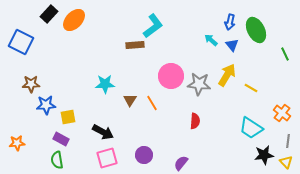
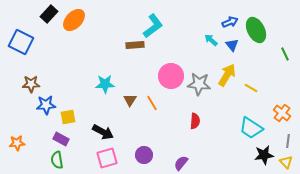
blue arrow: rotated 126 degrees counterclockwise
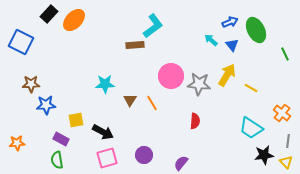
yellow square: moved 8 px right, 3 px down
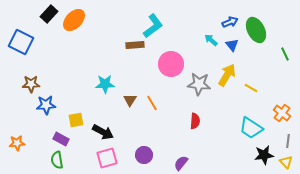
pink circle: moved 12 px up
